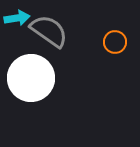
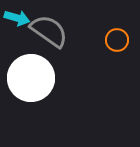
cyan arrow: rotated 25 degrees clockwise
orange circle: moved 2 px right, 2 px up
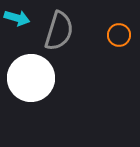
gray semicircle: moved 10 px right; rotated 72 degrees clockwise
orange circle: moved 2 px right, 5 px up
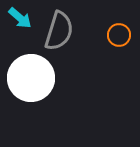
cyan arrow: moved 3 px right; rotated 25 degrees clockwise
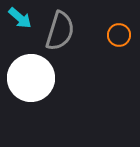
gray semicircle: moved 1 px right
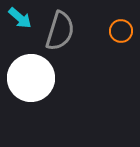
orange circle: moved 2 px right, 4 px up
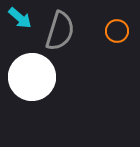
orange circle: moved 4 px left
white circle: moved 1 px right, 1 px up
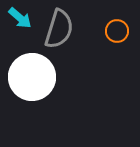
gray semicircle: moved 1 px left, 2 px up
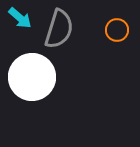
orange circle: moved 1 px up
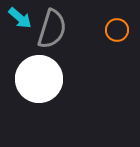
gray semicircle: moved 7 px left
white circle: moved 7 px right, 2 px down
